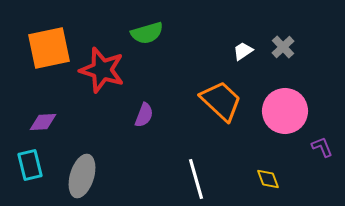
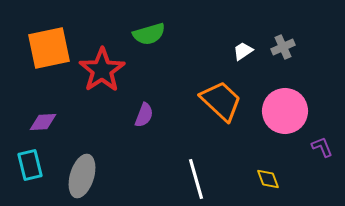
green semicircle: moved 2 px right, 1 px down
gray cross: rotated 20 degrees clockwise
red star: rotated 21 degrees clockwise
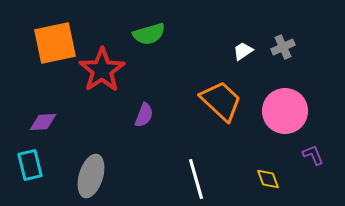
orange square: moved 6 px right, 5 px up
purple L-shape: moved 9 px left, 8 px down
gray ellipse: moved 9 px right
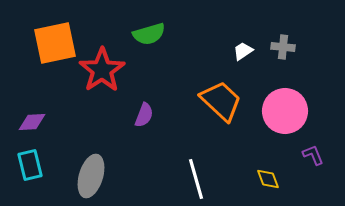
gray cross: rotated 30 degrees clockwise
purple diamond: moved 11 px left
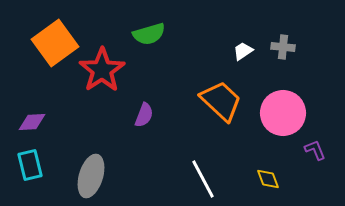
orange square: rotated 24 degrees counterclockwise
pink circle: moved 2 px left, 2 px down
purple L-shape: moved 2 px right, 5 px up
white line: moved 7 px right; rotated 12 degrees counterclockwise
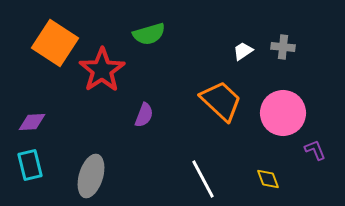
orange square: rotated 21 degrees counterclockwise
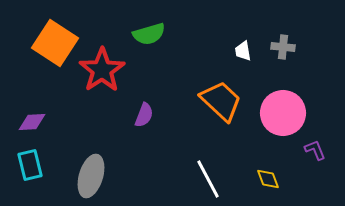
white trapezoid: rotated 65 degrees counterclockwise
white line: moved 5 px right
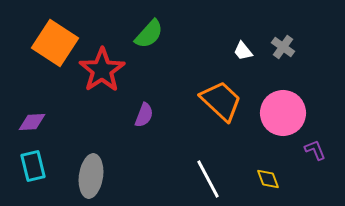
green semicircle: rotated 32 degrees counterclockwise
gray cross: rotated 30 degrees clockwise
white trapezoid: rotated 30 degrees counterclockwise
cyan rectangle: moved 3 px right, 1 px down
gray ellipse: rotated 9 degrees counterclockwise
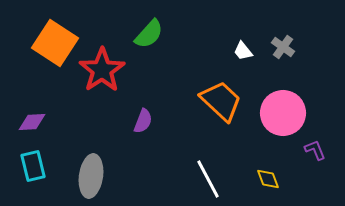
purple semicircle: moved 1 px left, 6 px down
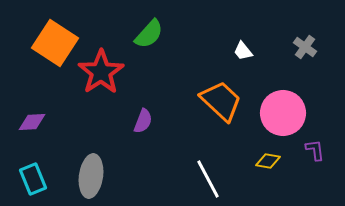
gray cross: moved 22 px right
red star: moved 1 px left, 2 px down
purple L-shape: rotated 15 degrees clockwise
cyan rectangle: moved 13 px down; rotated 8 degrees counterclockwise
yellow diamond: moved 18 px up; rotated 60 degrees counterclockwise
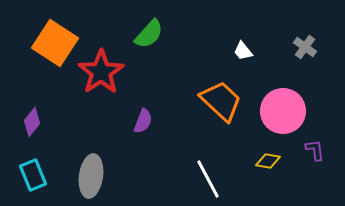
pink circle: moved 2 px up
purple diamond: rotated 48 degrees counterclockwise
cyan rectangle: moved 4 px up
